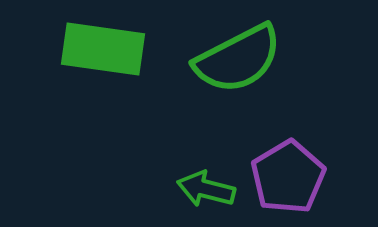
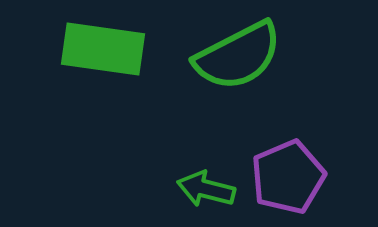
green semicircle: moved 3 px up
purple pentagon: rotated 8 degrees clockwise
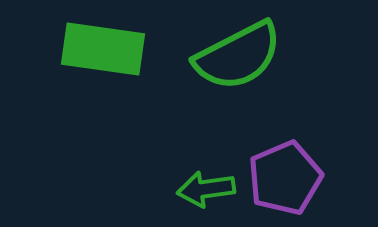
purple pentagon: moved 3 px left, 1 px down
green arrow: rotated 22 degrees counterclockwise
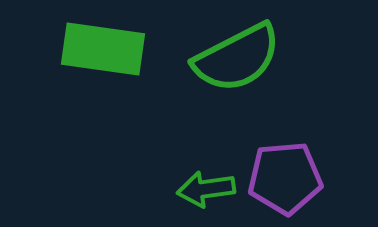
green semicircle: moved 1 px left, 2 px down
purple pentagon: rotated 18 degrees clockwise
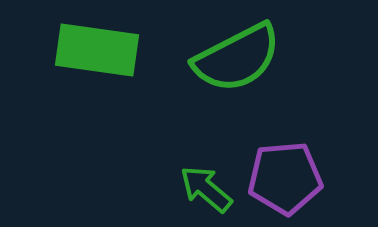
green rectangle: moved 6 px left, 1 px down
green arrow: rotated 48 degrees clockwise
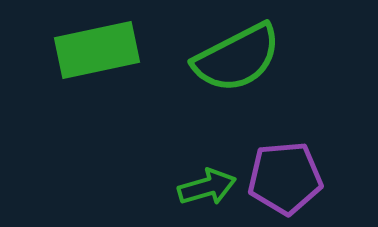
green rectangle: rotated 20 degrees counterclockwise
green arrow: moved 1 px right, 2 px up; rotated 124 degrees clockwise
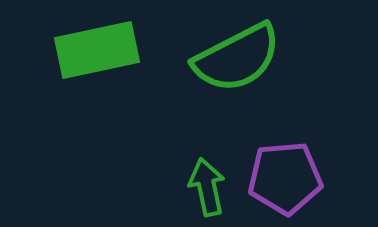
green arrow: rotated 86 degrees counterclockwise
